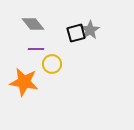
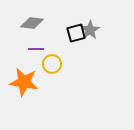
gray diamond: moved 1 px left, 1 px up; rotated 45 degrees counterclockwise
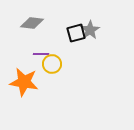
purple line: moved 5 px right, 5 px down
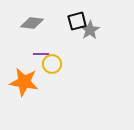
black square: moved 1 px right, 12 px up
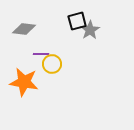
gray diamond: moved 8 px left, 6 px down
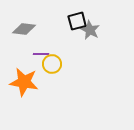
gray star: rotated 12 degrees counterclockwise
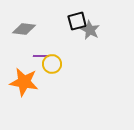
purple line: moved 2 px down
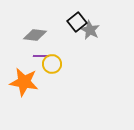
black square: moved 1 px down; rotated 24 degrees counterclockwise
gray diamond: moved 11 px right, 6 px down
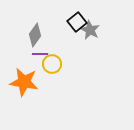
gray diamond: rotated 60 degrees counterclockwise
purple line: moved 1 px left, 2 px up
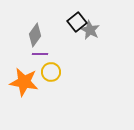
yellow circle: moved 1 px left, 8 px down
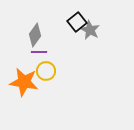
purple line: moved 1 px left, 2 px up
yellow circle: moved 5 px left, 1 px up
